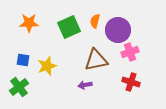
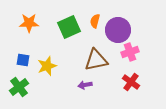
red cross: rotated 18 degrees clockwise
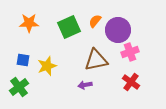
orange semicircle: rotated 24 degrees clockwise
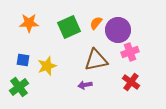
orange semicircle: moved 1 px right, 2 px down
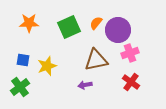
pink cross: moved 1 px down
green cross: moved 1 px right
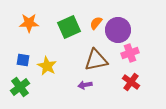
yellow star: rotated 24 degrees counterclockwise
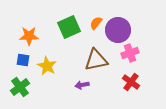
orange star: moved 13 px down
purple arrow: moved 3 px left
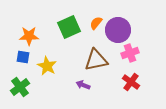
blue square: moved 3 px up
purple arrow: moved 1 px right; rotated 32 degrees clockwise
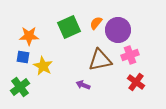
pink cross: moved 2 px down
brown triangle: moved 4 px right
yellow star: moved 4 px left
red cross: moved 5 px right
